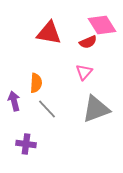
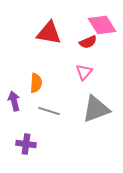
gray line: moved 2 px right, 2 px down; rotated 30 degrees counterclockwise
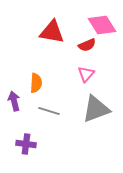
red triangle: moved 3 px right, 1 px up
red semicircle: moved 1 px left, 3 px down
pink triangle: moved 2 px right, 2 px down
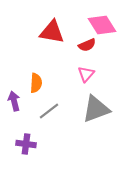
gray line: rotated 55 degrees counterclockwise
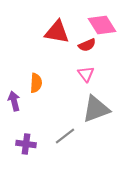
red triangle: moved 5 px right
pink triangle: rotated 18 degrees counterclockwise
gray line: moved 16 px right, 25 px down
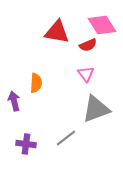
red semicircle: moved 1 px right
gray line: moved 1 px right, 2 px down
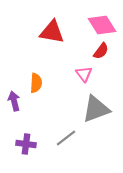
red triangle: moved 5 px left
red semicircle: moved 13 px right, 6 px down; rotated 30 degrees counterclockwise
pink triangle: moved 2 px left
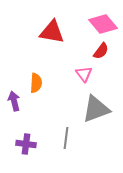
pink diamond: moved 1 px right, 1 px up; rotated 8 degrees counterclockwise
gray line: rotated 45 degrees counterclockwise
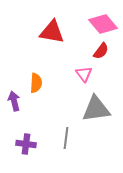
gray triangle: rotated 12 degrees clockwise
